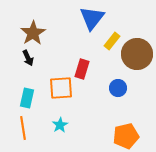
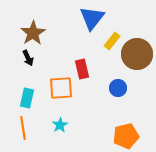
red rectangle: rotated 30 degrees counterclockwise
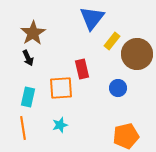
cyan rectangle: moved 1 px right, 1 px up
cyan star: rotated 14 degrees clockwise
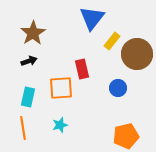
black arrow: moved 1 px right, 3 px down; rotated 84 degrees counterclockwise
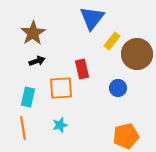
black arrow: moved 8 px right
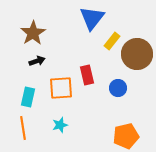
red rectangle: moved 5 px right, 6 px down
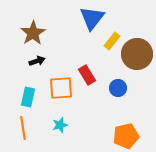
red rectangle: rotated 18 degrees counterclockwise
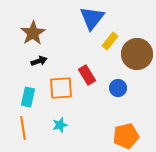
yellow rectangle: moved 2 px left
black arrow: moved 2 px right
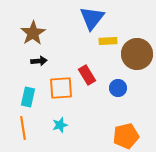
yellow rectangle: moved 2 px left; rotated 48 degrees clockwise
black arrow: rotated 14 degrees clockwise
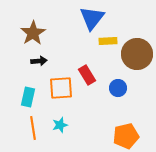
orange line: moved 10 px right
